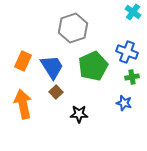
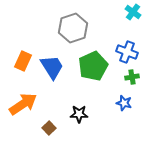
brown square: moved 7 px left, 36 px down
orange arrow: rotated 68 degrees clockwise
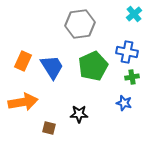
cyan cross: moved 1 px right, 2 px down; rotated 14 degrees clockwise
gray hexagon: moved 7 px right, 4 px up; rotated 12 degrees clockwise
blue cross: rotated 10 degrees counterclockwise
orange arrow: moved 2 px up; rotated 24 degrees clockwise
brown square: rotated 32 degrees counterclockwise
